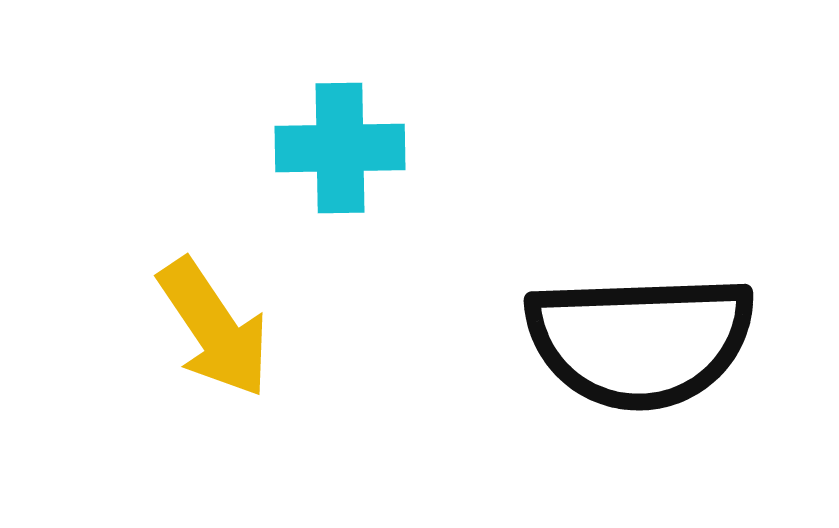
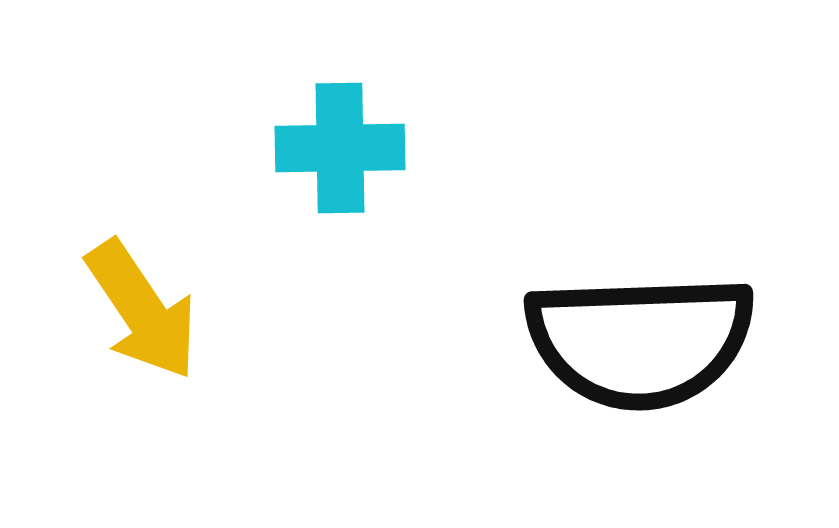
yellow arrow: moved 72 px left, 18 px up
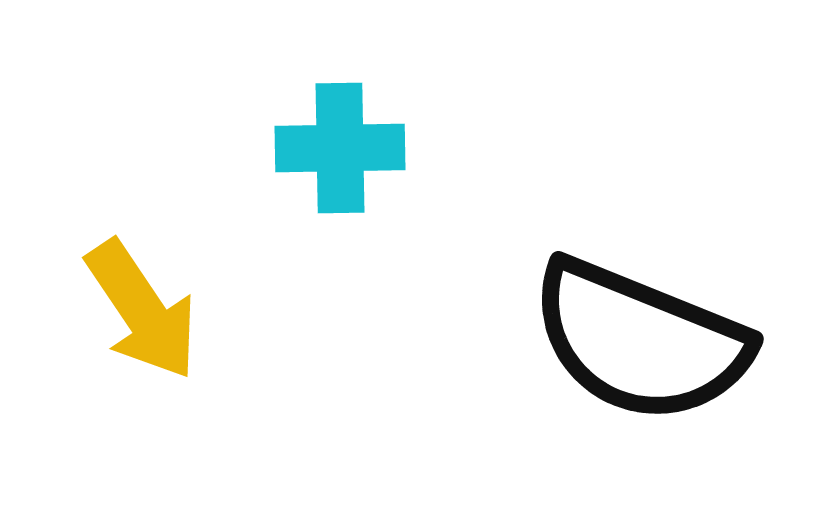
black semicircle: rotated 24 degrees clockwise
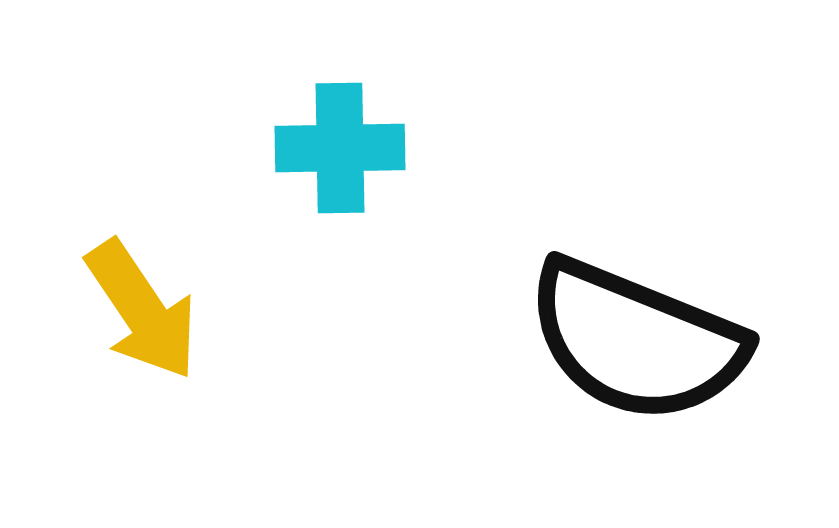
black semicircle: moved 4 px left
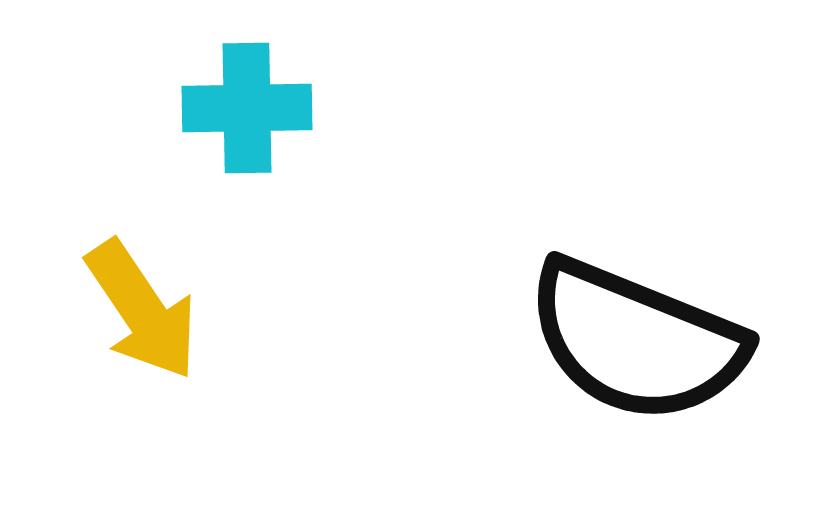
cyan cross: moved 93 px left, 40 px up
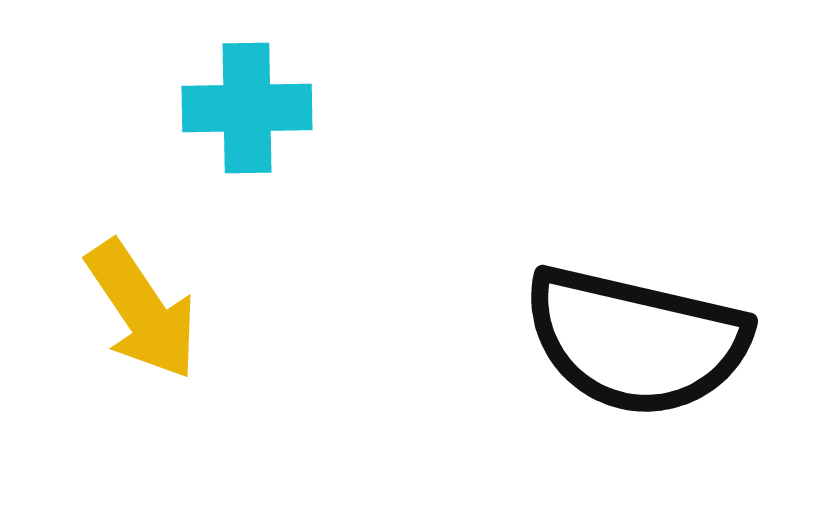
black semicircle: rotated 9 degrees counterclockwise
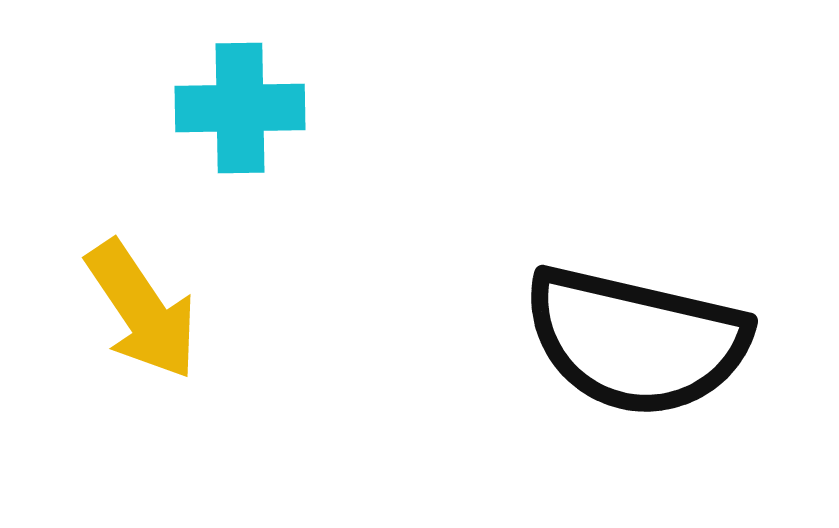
cyan cross: moved 7 px left
